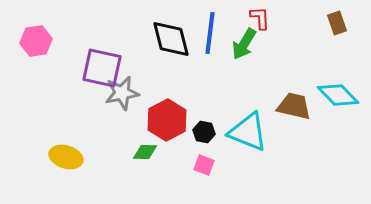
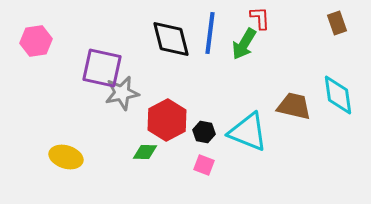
cyan diamond: rotated 36 degrees clockwise
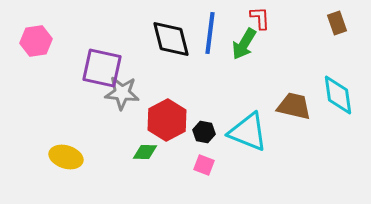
gray star: rotated 16 degrees clockwise
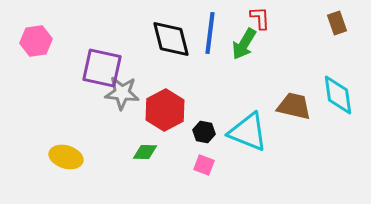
red hexagon: moved 2 px left, 10 px up
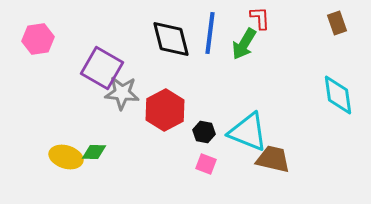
pink hexagon: moved 2 px right, 2 px up
purple square: rotated 18 degrees clockwise
brown trapezoid: moved 21 px left, 53 px down
green diamond: moved 51 px left
pink square: moved 2 px right, 1 px up
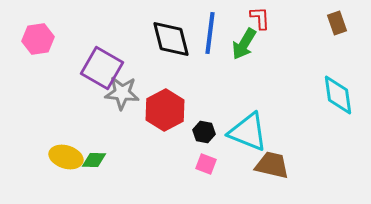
green diamond: moved 8 px down
brown trapezoid: moved 1 px left, 6 px down
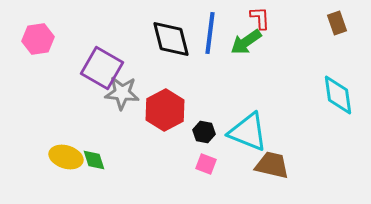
green arrow: moved 2 px right, 2 px up; rotated 24 degrees clockwise
green diamond: rotated 70 degrees clockwise
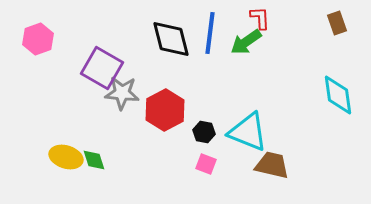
pink hexagon: rotated 12 degrees counterclockwise
